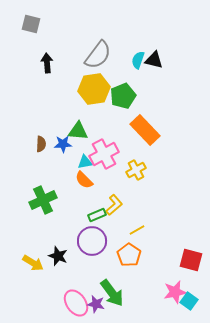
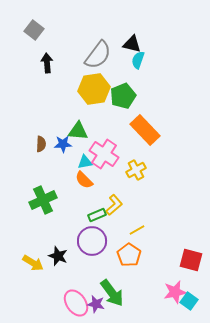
gray square: moved 3 px right, 6 px down; rotated 24 degrees clockwise
black triangle: moved 22 px left, 16 px up
pink cross: rotated 28 degrees counterclockwise
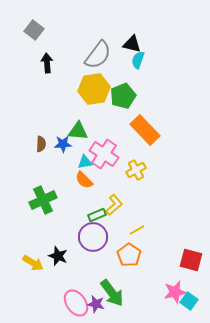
purple circle: moved 1 px right, 4 px up
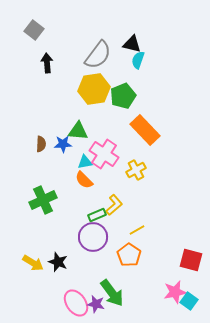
black star: moved 6 px down
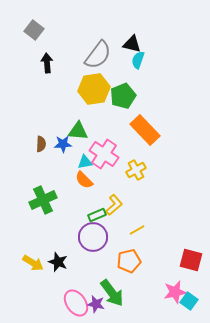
orange pentagon: moved 6 px down; rotated 25 degrees clockwise
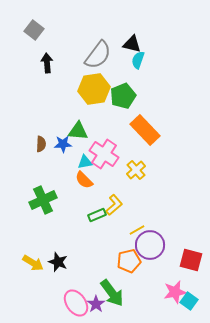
yellow cross: rotated 12 degrees counterclockwise
purple circle: moved 57 px right, 8 px down
purple star: rotated 24 degrees clockwise
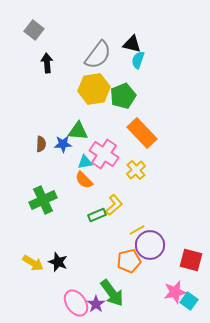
orange rectangle: moved 3 px left, 3 px down
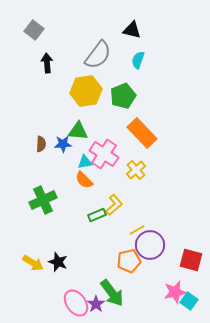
black triangle: moved 14 px up
yellow hexagon: moved 8 px left, 2 px down
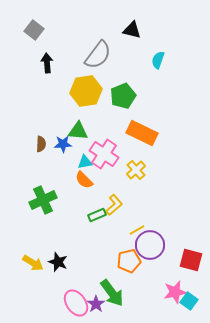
cyan semicircle: moved 20 px right
orange rectangle: rotated 20 degrees counterclockwise
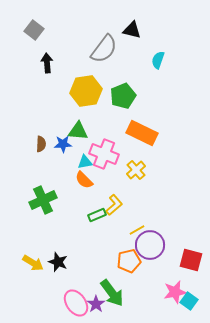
gray semicircle: moved 6 px right, 6 px up
pink cross: rotated 12 degrees counterclockwise
